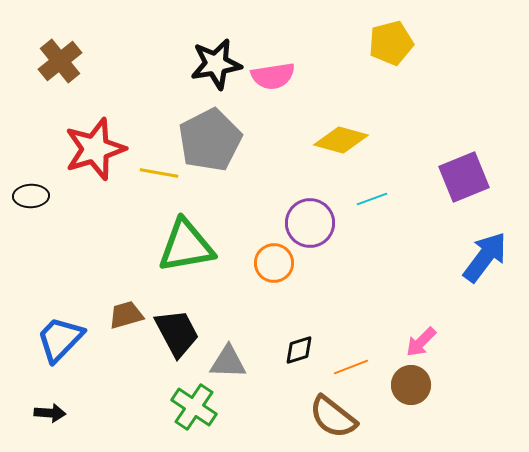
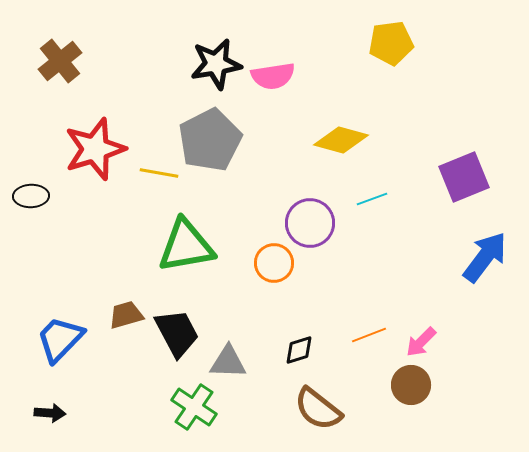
yellow pentagon: rotated 6 degrees clockwise
orange line: moved 18 px right, 32 px up
brown semicircle: moved 15 px left, 8 px up
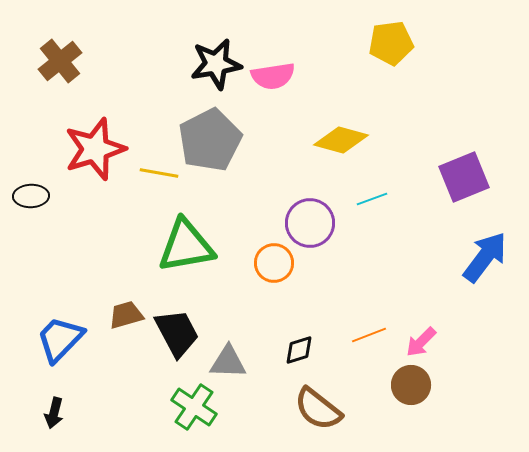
black arrow: moved 4 px right; rotated 100 degrees clockwise
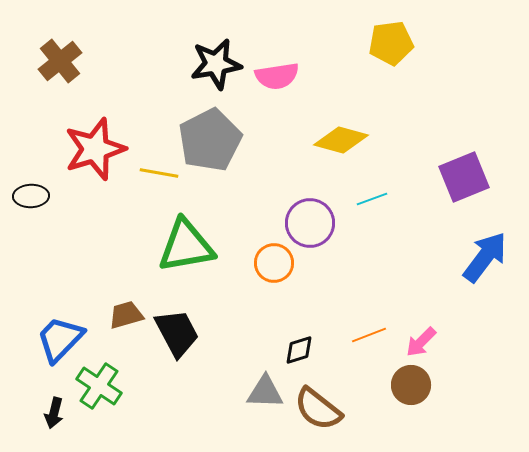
pink semicircle: moved 4 px right
gray triangle: moved 37 px right, 30 px down
green cross: moved 95 px left, 21 px up
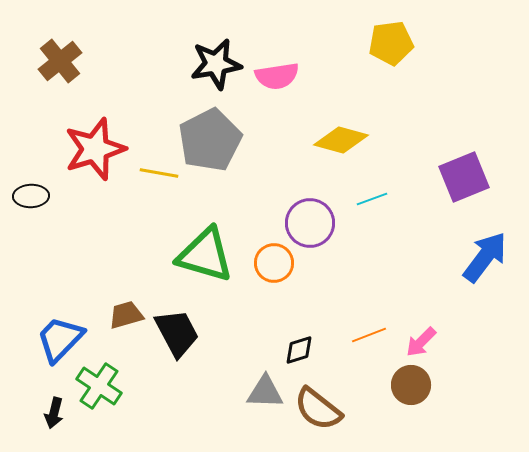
green triangle: moved 19 px right, 9 px down; rotated 26 degrees clockwise
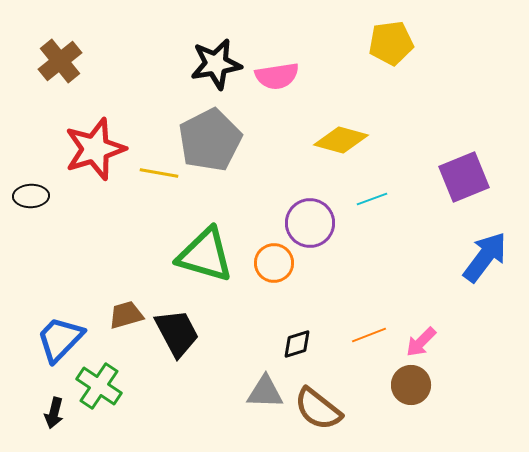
black diamond: moved 2 px left, 6 px up
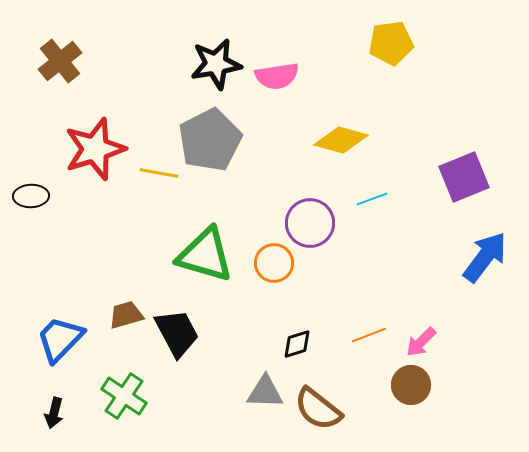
green cross: moved 25 px right, 10 px down
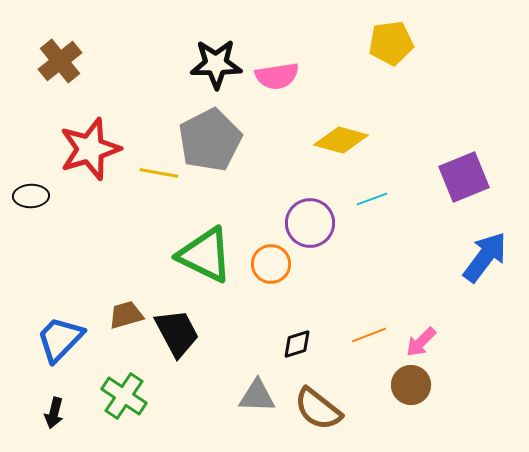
black star: rotated 9 degrees clockwise
red star: moved 5 px left
green triangle: rotated 10 degrees clockwise
orange circle: moved 3 px left, 1 px down
gray triangle: moved 8 px left, 4 px down
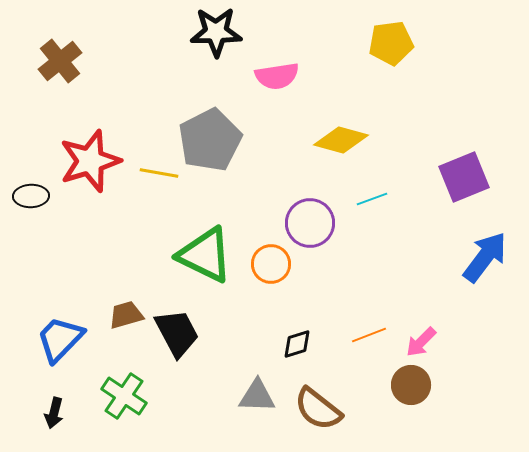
black star: moved 32 px up
red star: moved 12 px down
